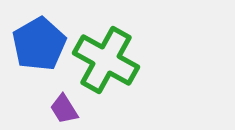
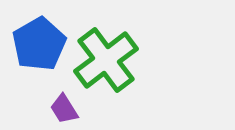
green cross: rotated 24 degrees clockwise
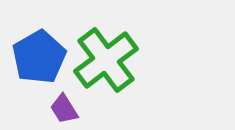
blue pentagon: moved 13 px down
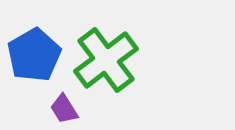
blue pentagon: moved 5 px left, 2 px up
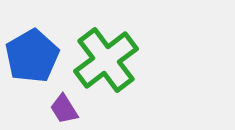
blue pentagon: moved 2 px left, 1 px down
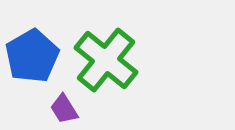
green cross: rotated 14 degrees counterclockwise
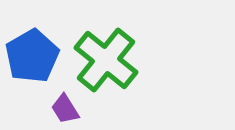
purple trapezoid: moved 1 px right
